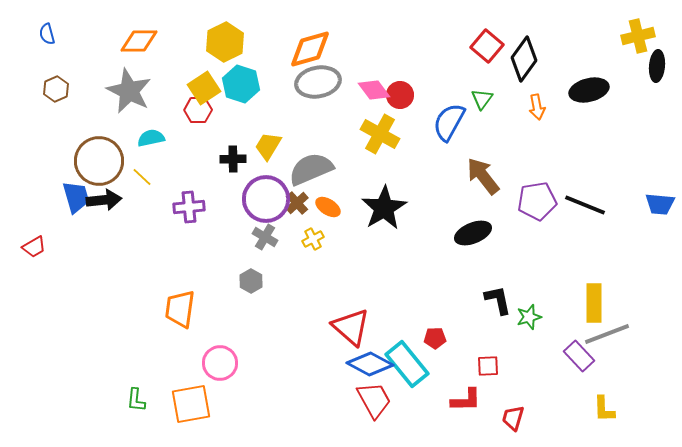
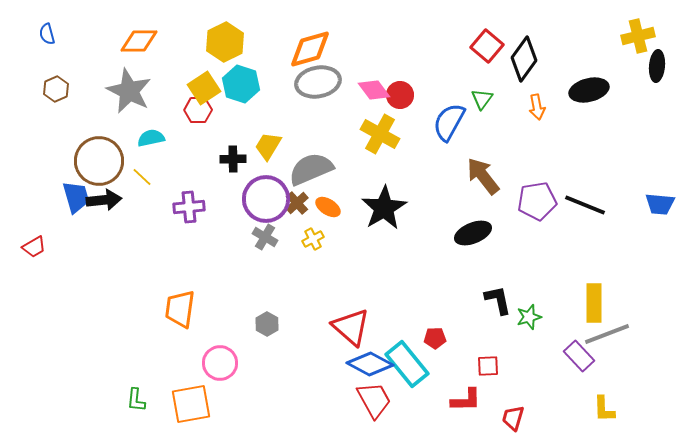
gray hexagon at (251, 281): moved 16 px right, 43 px down
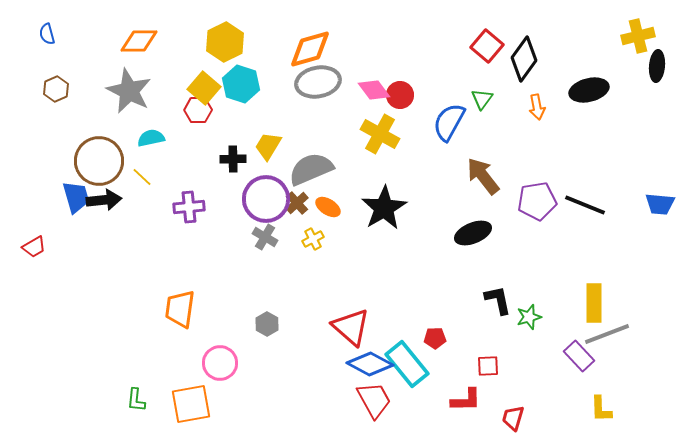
yellow square at (204, 88): rotated 16 degrees counterclockwise
yellow L-shape at (604, 409): moved 3 px left
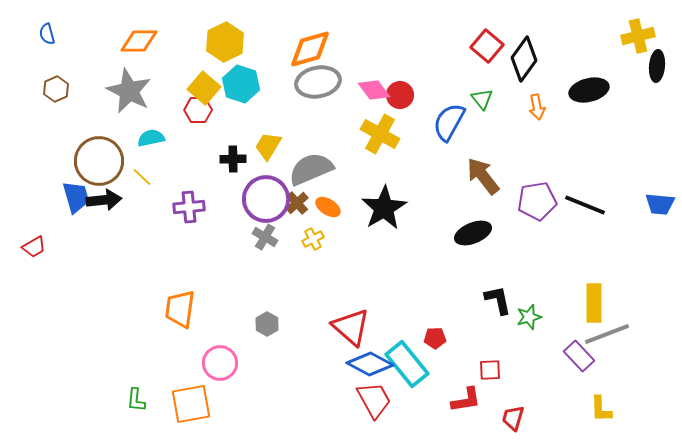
green triangle at (482, 99): rotated 15 degrees counterclockwise
red square at (488, 366): moved 2 px right, 4 px down
red L-shape at (466, 400): rotated 8 degrees counterclockwise
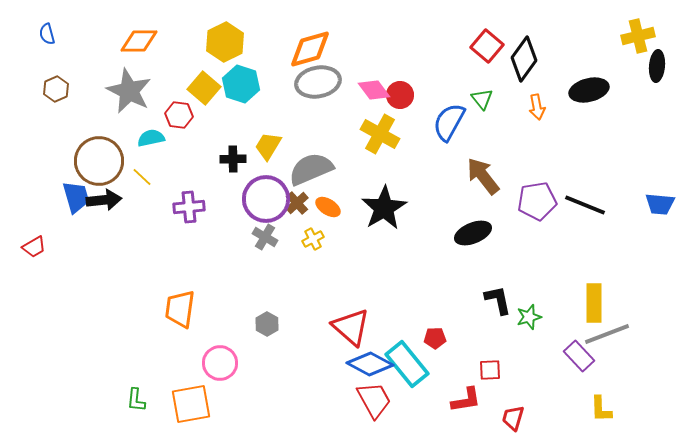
red hexagon at (198, 110): moved 19 px left, 5 px down; rotated 8 degrees clockwise
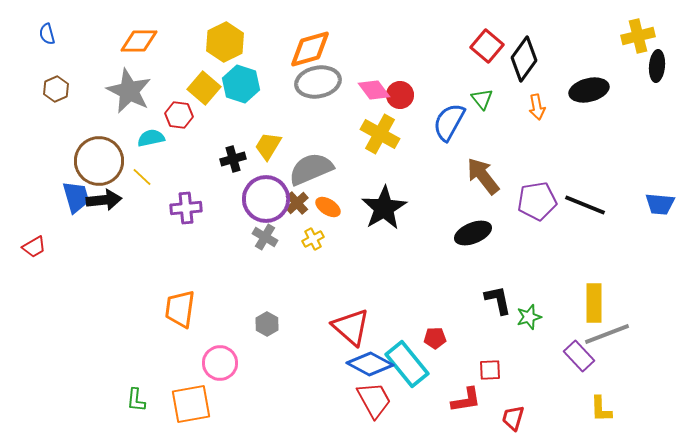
black cross at (233, 159): rotated 15 degrees counterclockwise
purple cross at (189, 207): moved 3 px left, 1 px down
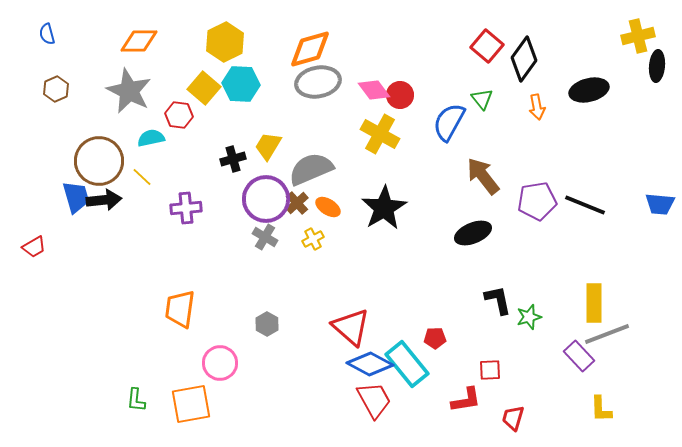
cyan hexagon at (241, 84): rotated 15 degrees counterclockwise
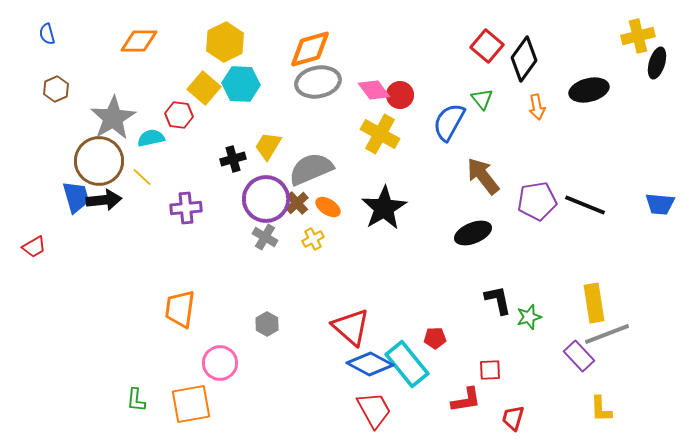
black ellipse at (657, 66): moved 3 px up; rotated 12 degrees clockwise
gray star at (129, 91): moved 16 px left, 27 px down; rotated 15 degrees clockwise
yellow rectangle at (594, 303): rotated 9 degrees counterclockwise
red trapezoid at (374, 400): moved 10 px down
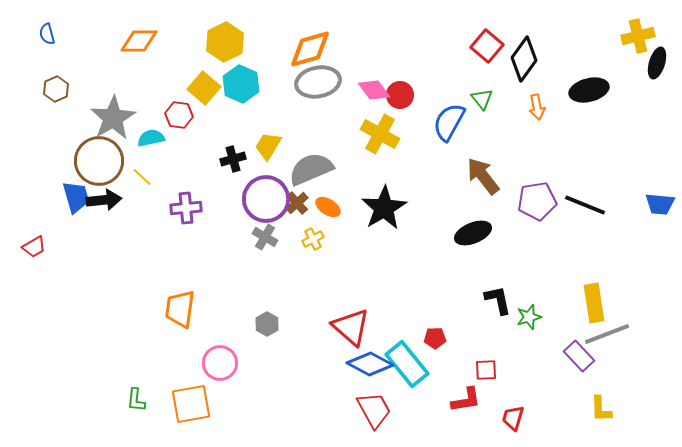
cyan hexagon at (241, 84): rotated 21 degrees clockwise
red square at (490, 370): moved 4 px left
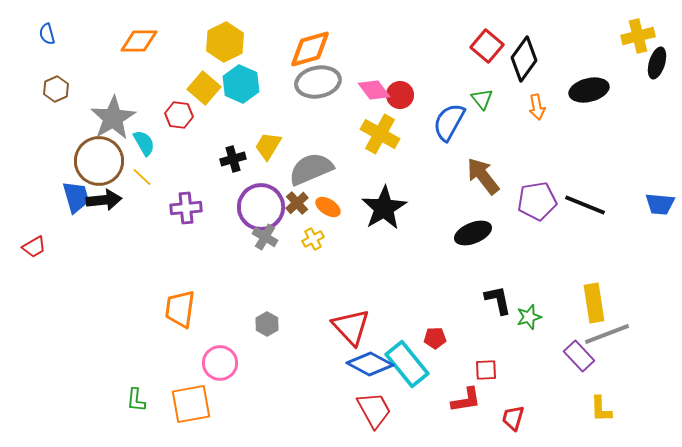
cyan semicircle at (151, 138): moved 7 px left, 5 px down; rotated 72 degrees clockwise
purple circle at (266, 199): moved 5 px left, 8 px down
red triangle at (351, 327): rotated 6 degrees clockwise
